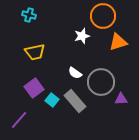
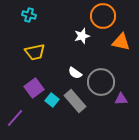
orange triangle: moved 3 px right; rotated 30 degrees clockwise
purple line: moved 4 px left, 2 px up
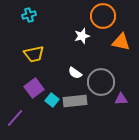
cyan cross: rotated 32 degrees counterclockwise
yellow trapezoid: moved 1 px left, 2 px down
gray rectangle: rotated 55 degrees counterclockwise
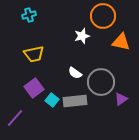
purple triangle: rotated 32 degrees counterclockwise
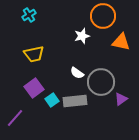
cyan cross: rotated 16 degrees counterclockwise
white semicircle: moved 2 px right
cyan square: rotated 16 degrees clockwise
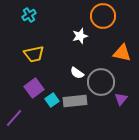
white star: moved 2 px left
orange triangle: moved 1 px right, 11 px down
purple triangle: rotated 16 degrees counterclockwise
purple line: moved 1 px left
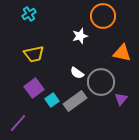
cyan cross: moved 1 px up
gray rectangle: rotated 30 degrees counterclockwise
purple line: moved 4 px right, 5 px down
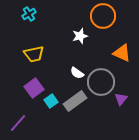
orange triangle: rotated 12 degrees clockwise
cyan square: moved 1 px left, 1 px down
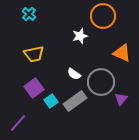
cyan cross: rotated 16 degrees counterclockwise
white semicircle: moved 3 px left, 1 px down
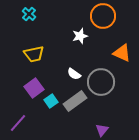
purple triangle: moved 19 px left, 31 px down
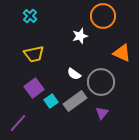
cyan cross: moved 1 px right, 2 px down
purple triangle: moved 17 px up
